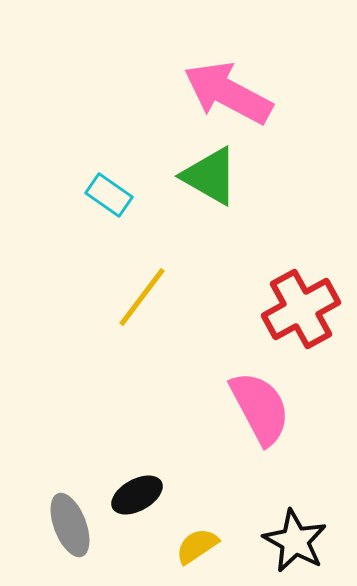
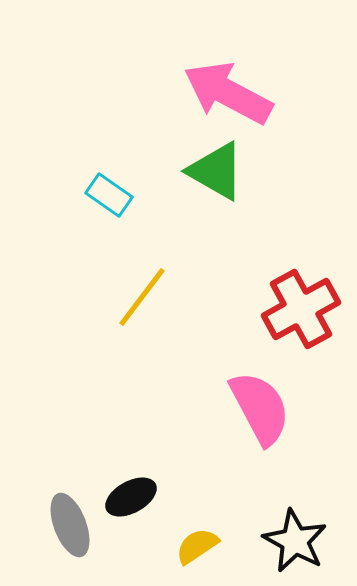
green triangle: moved 6 px right, 5 px up
black ellipse: moved 6 px left, 2 px down
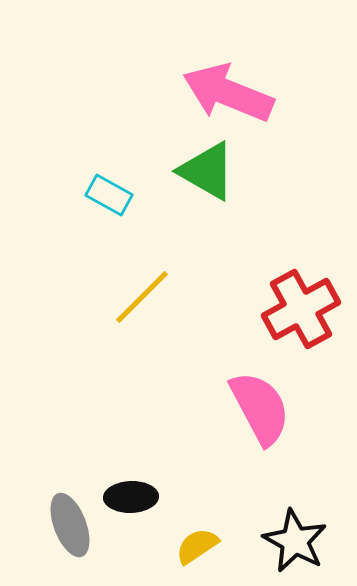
pink arrow: rotated 6 degrees counterclockwise
green triangle: moved 9 px left
cyan rectangle: rotated 6 degrees counterclockwise
yellow line: rotated 8 degrees clockwise
black ellipse: rotated 27 degrees clockwise
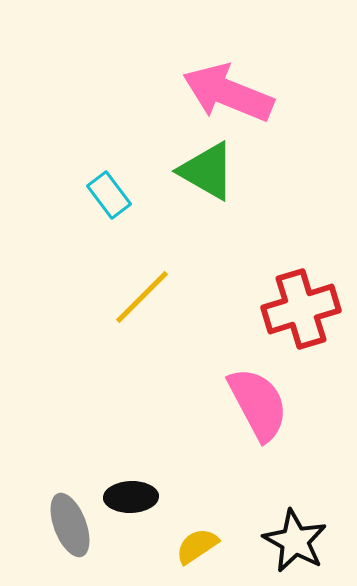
cyan rectangle: rotated 24 degrees clockwise
red cross: rotated 12 degrees clockwise
pink semicircle: moved 2 px left, 4 px up
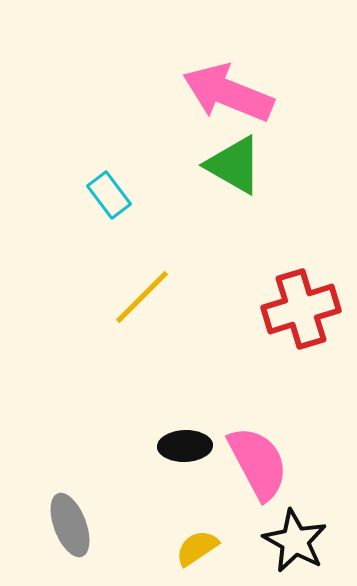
green triangle: moved 27 px right, 6 px up
pink semicircle: moved 59 px down
black ellipse: moved 54 px right, 51 px up
yellow semicircle: moved 2 px down
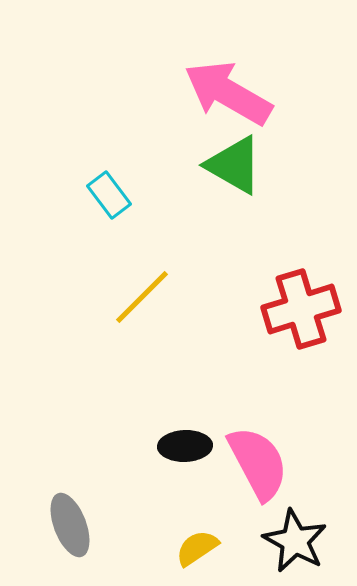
pink arrow: rotated 8 degrees clockwise
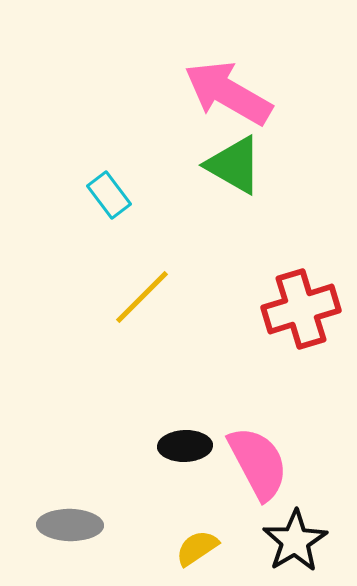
gray ellipse: rotated 68 degrees counterclockwise
black star: rotated 12 degrees clockwise
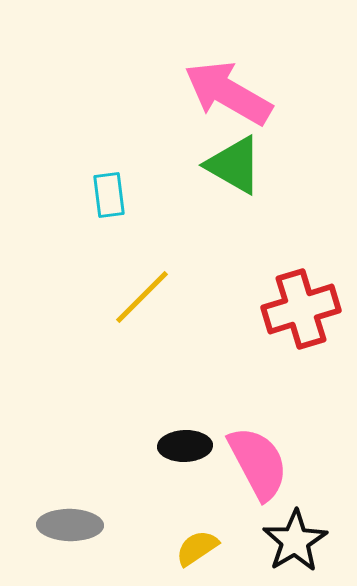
cyan rectangle: rotated 30 degrees clockwise
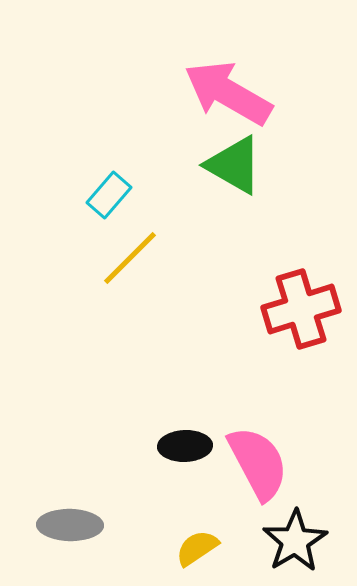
cyan rectangle: rotated 48 degrees clockwise
yellow line: moved 12 px left, 39 px up
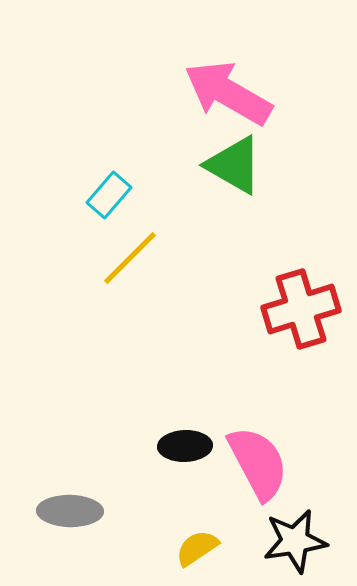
gray ellipse: moved 14 px up
black star: rotated 22 degrees clockwise
